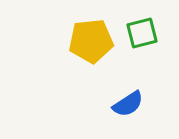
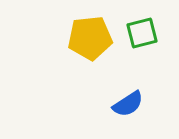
yellow pentagon: moved 1 px left, 3 px up
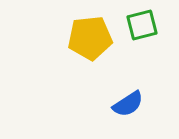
green square: moved 8 px up
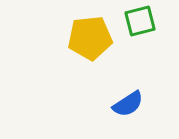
green square: moved 2 px left, 4 px up
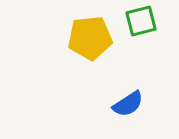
green square: moved 1 px right
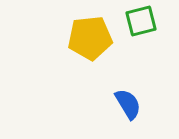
blue semicircle: rotated 88 degrees counterclockwise
